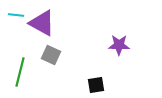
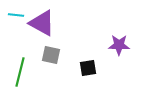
gray square: rotated 12 degrees counterclockwise
black square: moved 8 px left, 17 px up
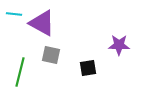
cyan line: moved 2 px left, 1 px up
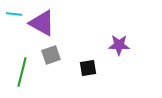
gray square: rotated 30 degrees counterclockwise
green line: moved 2 px right
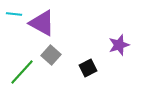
purple star: rotated 20 degrees counterclockwise
gray square: rotated 30 degrees counterclockwise
black square: rotated 18 degrees counterclockwise
green line: rotated 28 degrees clockwise
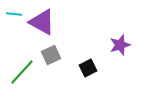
purple triangle: moved 1 px up
purple star: moved 1 px right
gray square: rotated 24 degrees clockwise
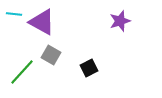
purple star: moved 24 px up
gray square: rotated 36 degrees counterclockwise
black square: moved 1 px right
